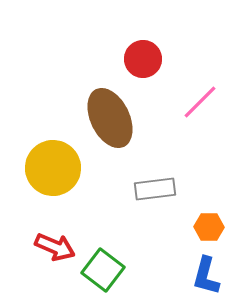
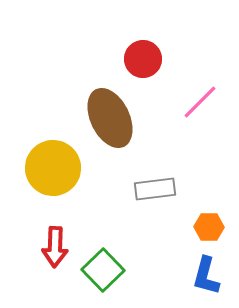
red arrow: rotated 69 degrees clockwise
green square: rotated 9 degrees clockwise
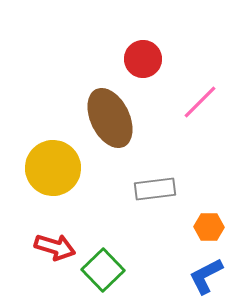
red arrow: rotated 75 degrees counterclockwise
blue L-shape: rotated 48 degrees clockwise
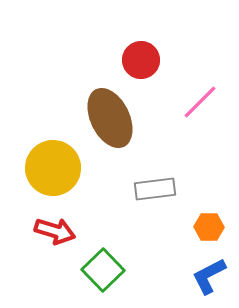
red circle: moved 2 px left, 1 px down
red arrow: moved 16 px up
blue L-shape: moved 3 px right
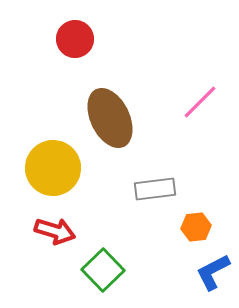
red circle: moved 66 px left, 21 px up
orange hexagon: moved 13 px left; rotated 8 degrees counterclockwise
blue L-shape: moved 4 px right, 4 px up
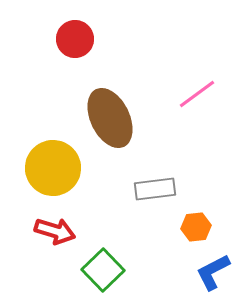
pink line: moved 3 px left, 8 px up; rotated 9 degrees clockwise
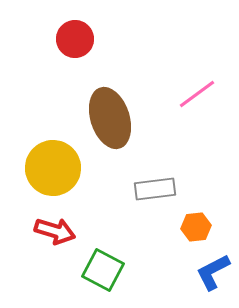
brown ellipse: rotated 8 degrees clockwise
green square: rotated 18 degrees counterclockwise
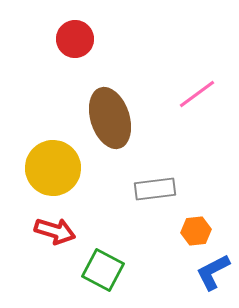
orange hexagon: moved 4 px down
